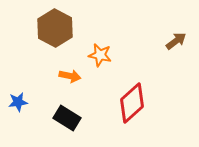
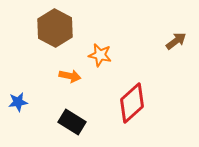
black rectangle: moved 5 px right, 4 px down
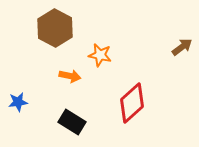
brown arrow: moved 6 px right, 6 px down
